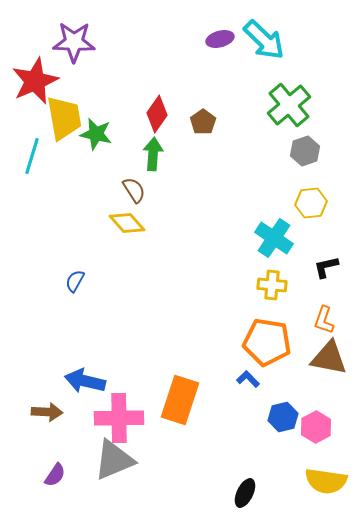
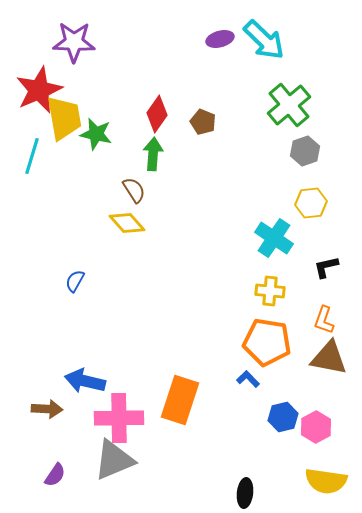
red star: moved 4 px right, 9 px down
brown pentagon: rotated 15 degrees counterclockwise
yellow cross: moved 2 px left, 6 px down
brown arrow: moved 3 px up
black ellipse: rotated 20 degrees counterclockwise
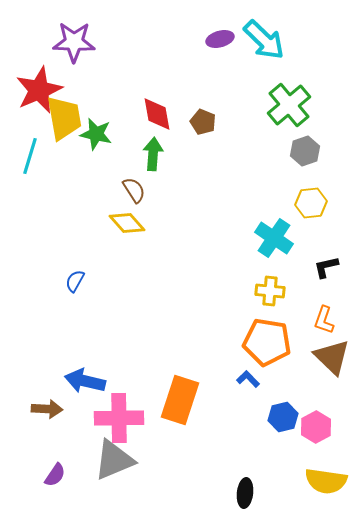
red diamond: rotated 45 degrees counterclockwise
cyan line: moved 2 px left
brown triangle: moved 3 px right, 1 px up; rotated 33 degrees clockwise
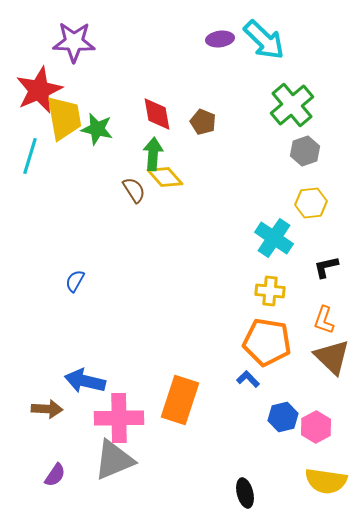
purple ellipse: rotated 8 degrees clockwise
green cross: moved 3 px right
green star: moved 1 px right, 5 px up
yellow diamond: moved 38 px right, 46 px up
black ellipse: rotated 20 degrees counterclockwise
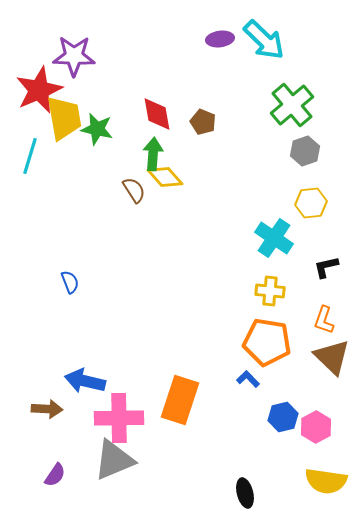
purple star: moved 14 px down
blue semicircle: moved 5 px left, 1 px down; rotated 130 degrees clockwise
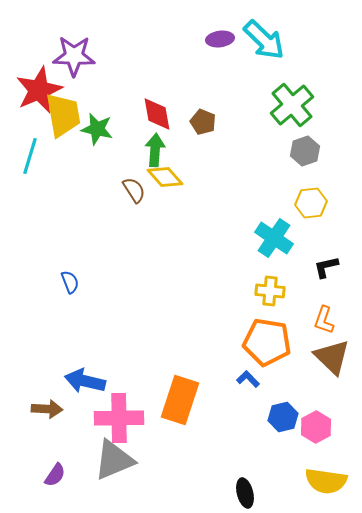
yellow trapezoid: moved 1 px left, 3 px up
green arrow: moved 2 px right, 4 px up
